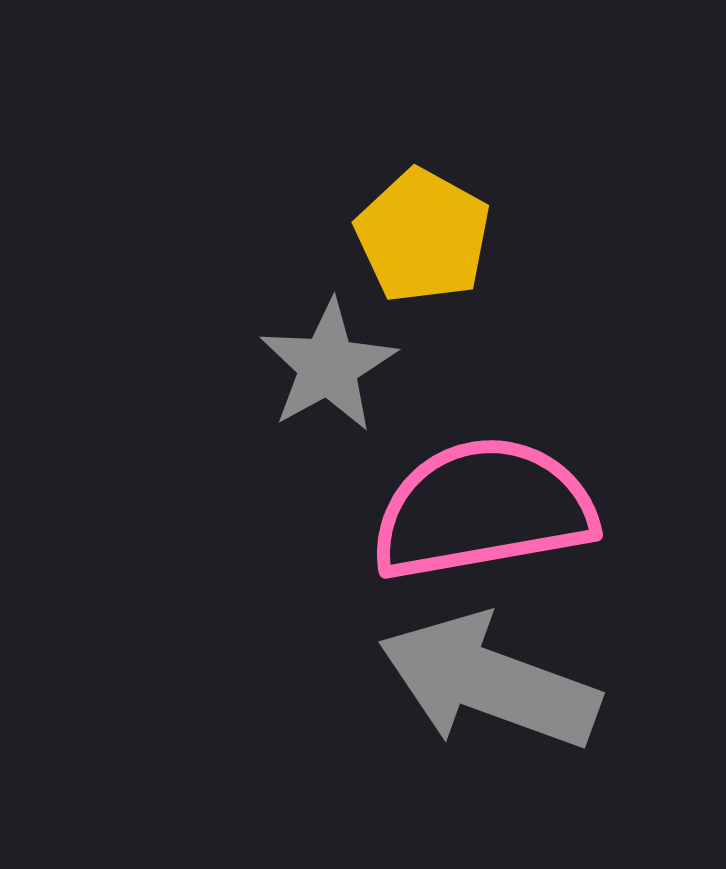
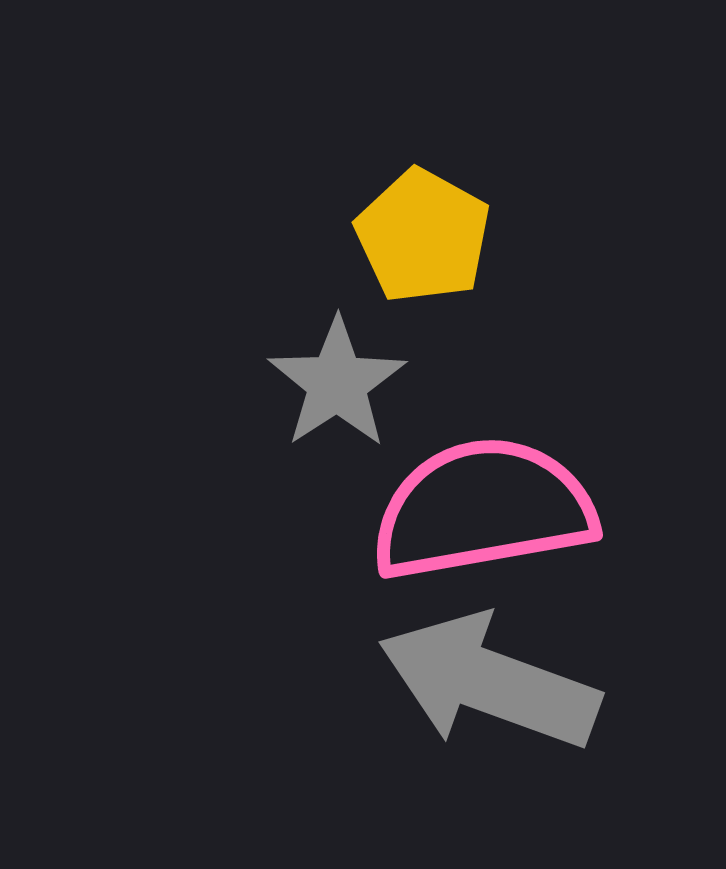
gray star: moved 9 px right, 17 px down; rotated 4 degrees counterclockwise
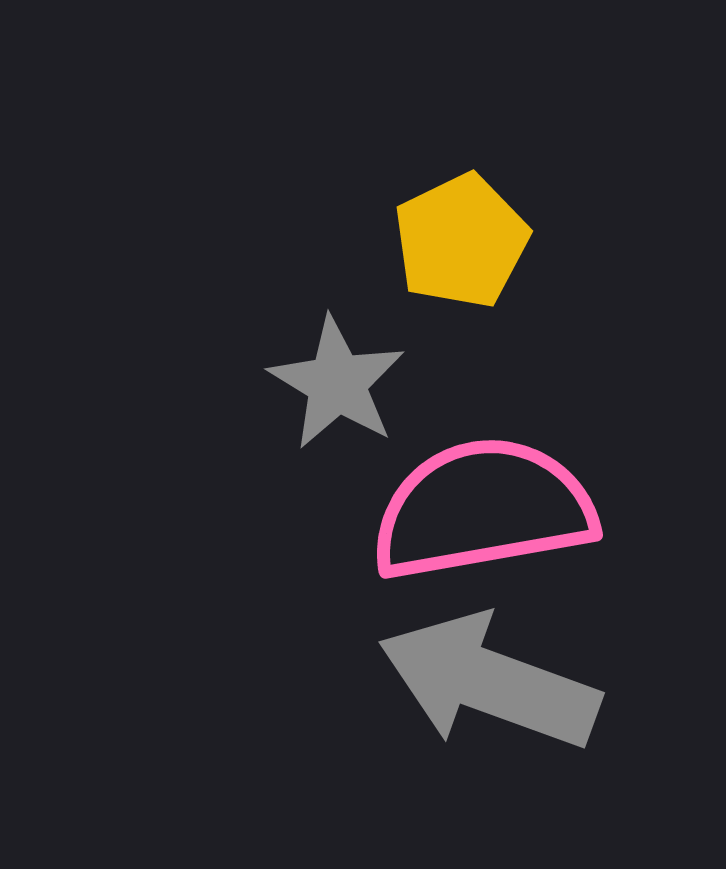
yellow pentagon: moved 38 px right, 5 px down; rotated 17 degrees clockwise
gray star: rotated 8 degrees counterclockwise
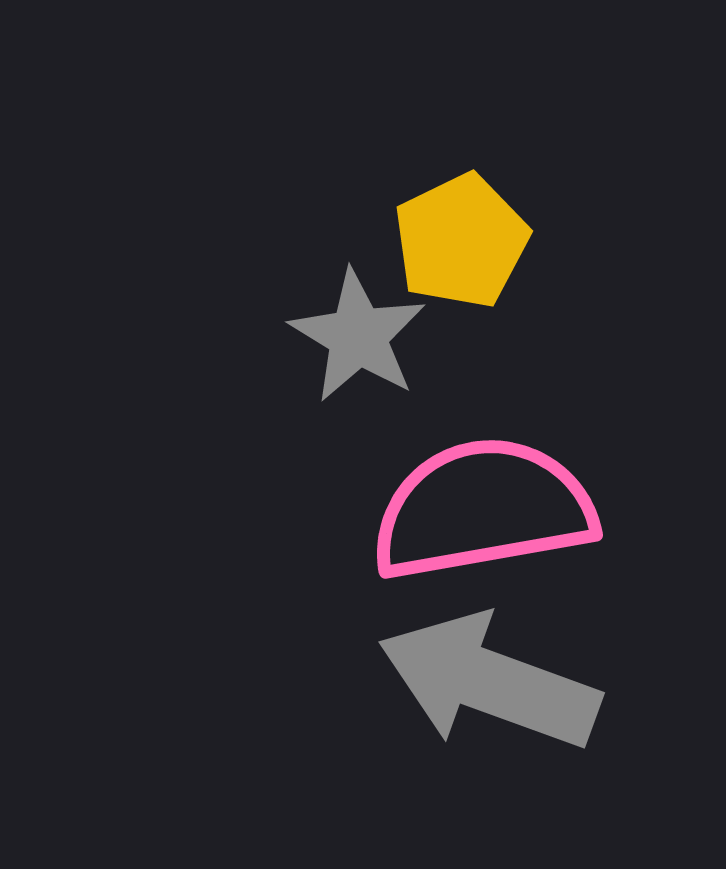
gray star: moved 21 px right, 47 px up
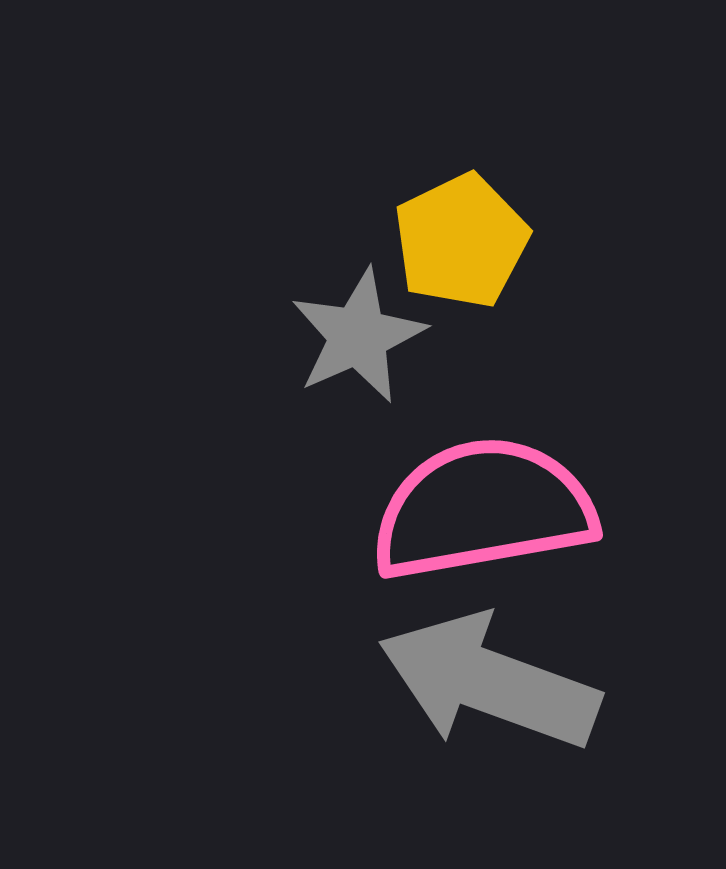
gray star: rotated 17 degrees clockwise
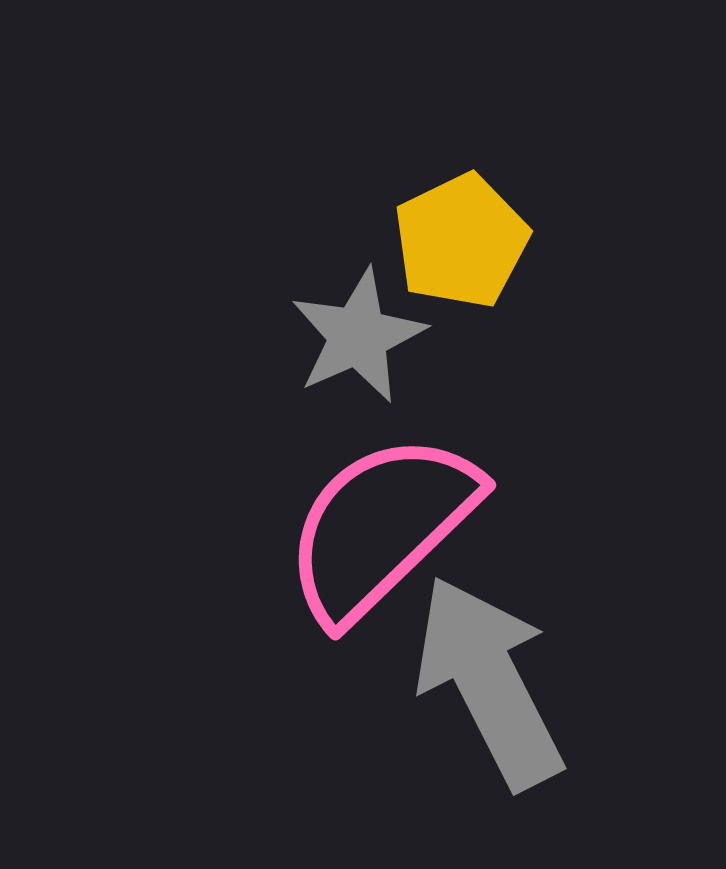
pink semicircle: moved 102 px left, 18 px down; rotated 34 degrees counterclockwise
gray arrow: rotated 43 degrees clockwise
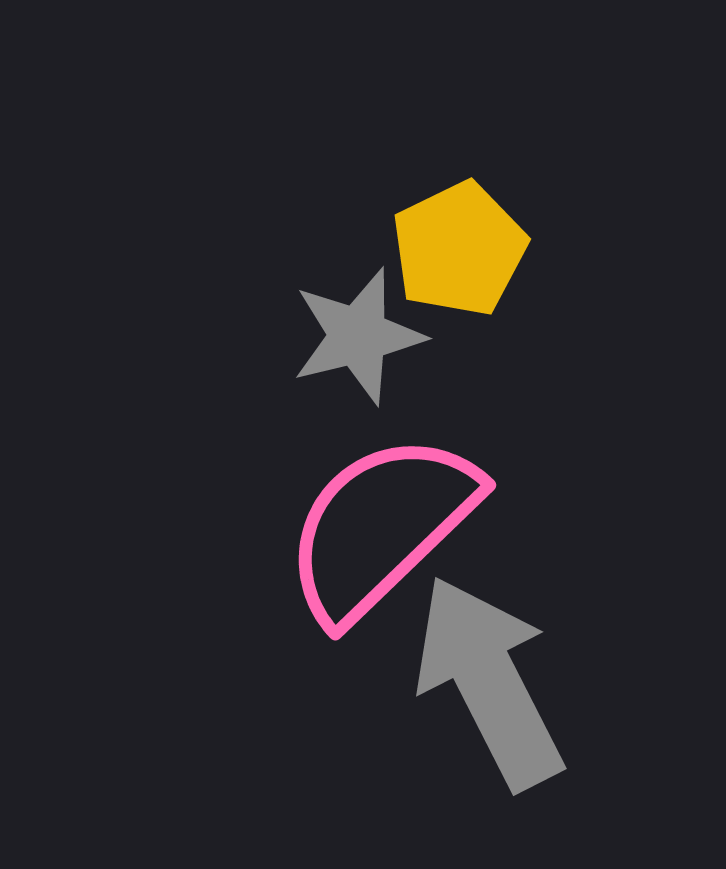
yellow pentagon: moved 2 px left, 8 px down
gray star: rotated 10 degrees clockwise
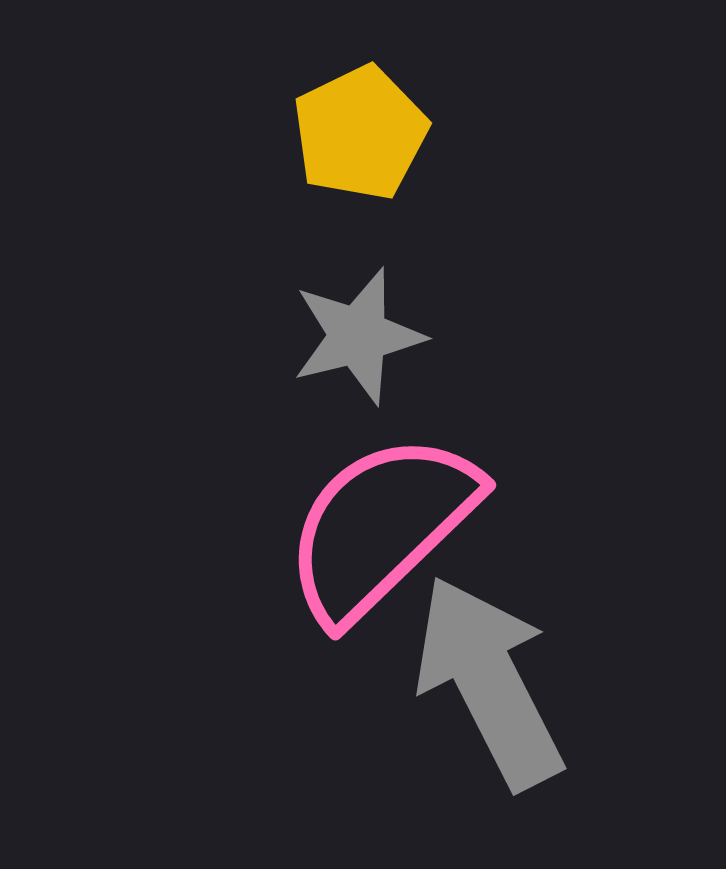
yellow pentagon: moved 99 px left, 116 px up
